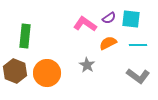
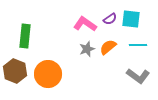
purple semicircle: moved 1 px right, 1 px down
orange semicircle: moved 4 px down; rotated 12 degrees counterclockwise
gray star: moved 16 px up; rotated 21 degrees clockwise
orange circle: moved 1 px right, 1 px down
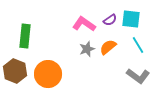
purple semicircle: moved 1 px down
pink L-shape: moved 1 px left
cyan line: rotated 60 degrees clockwise
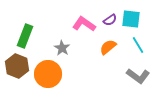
green rectangle: rotated 15 degrees clockwise
gray star: moved 25 px left, 1 px up; rotated 21 degrees counterclockwise
brown hexagon: moved 2 px right, 5 px up
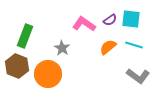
cyan line: moved 4 px left; rotated 42 degrees counterclockwise
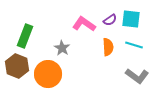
orange semicircle: rotated 126 degrees clockwise
gray L-shape: moved 1 px left
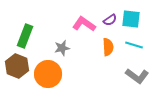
gray star: rotated 28 degrees clockwise
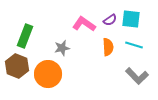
gray L-shape: rotated 10 degrees clockwise
